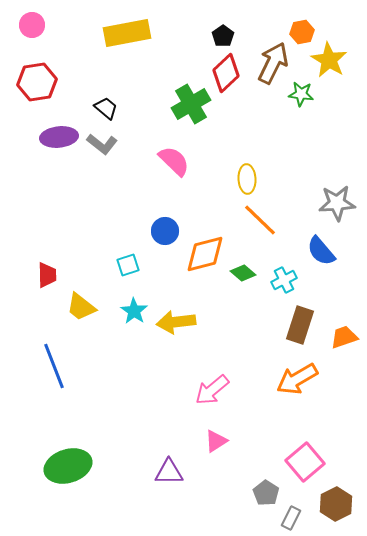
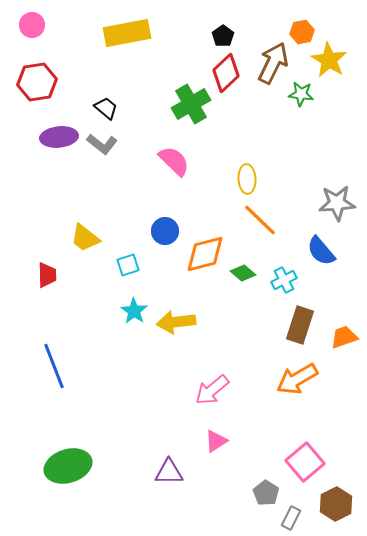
yellow trapezoid: moved 4 px right, 69 px up
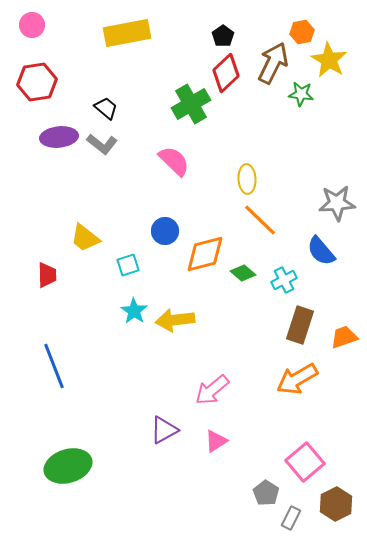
yellow arrow: moved 1 px left, 2 px up
purple triangle: moved 5 px left, 42 px up; rotated 28 degrees counterclockwise
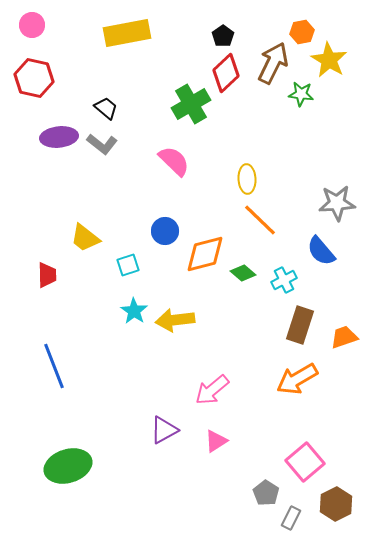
red hexagon: moved 3 px left, 4 px up; rotated 21 degrees clockwise
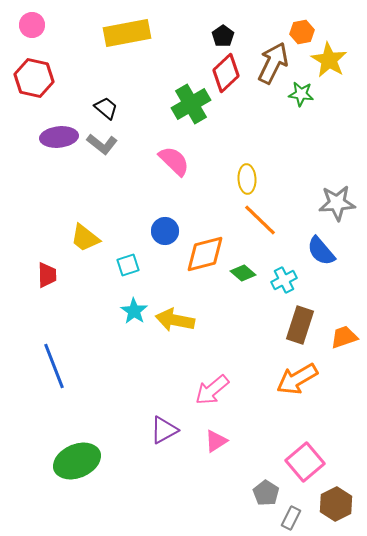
yellow arrow: rotated 18 degrees clockwise
green ellipse: moved 9 px right, 5 px up; rotated 6 degrees counterclockwise
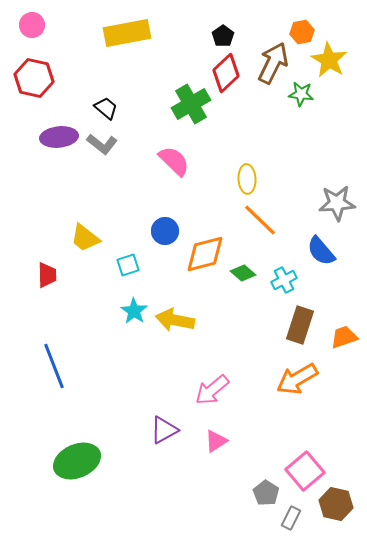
pink square: moved 9 px down
brown hexagon: rotated 20 degrees counterclockwise
